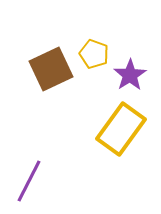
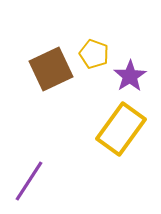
purple star: moved 1 px down
purple line: rotated 6 degrees clockwise
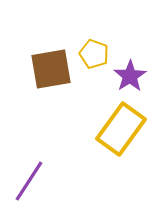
brown square: rotated 15 degrees clockwise
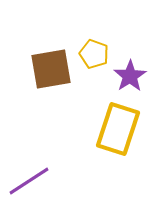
yellow rectangle: moved 3 px left; rotated 18 degrees counterclockwise
purple line: rotated 24 degrees clockwise
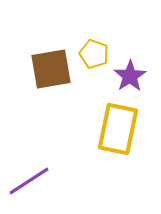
yellow rectangle: rotated 6 degrees counterclockwise
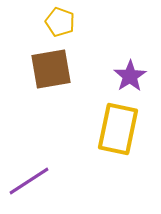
yellow pentagon: moved 34 px left, 32 px up
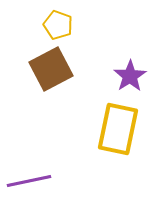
yellow pentagon: moved 2 px left, 3 px down
brown square: rotated 18 degrees counterclockwise
purple line: rotated 21 degrees clockwise
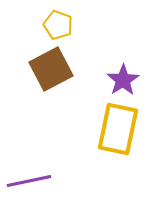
purple star: moved 7 px left, 4 px down
